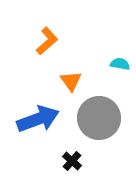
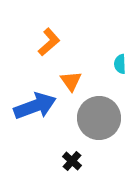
orange L-shape: moved 2 px right, 1 px down
cyan semicircle: rotated 102 degrees counterclockwise
blue arrow: moved 3 px left, 13 px up
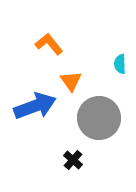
orange L-shape: moved 2 px down; rotated 88 degrees counterclockwise
black cross: moved 1 px right, 1 px up
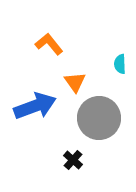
orange triangle: moved 4 px right, 1 px down
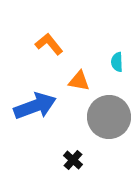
cyan semicircle: moved 3 px left, 2 px up
orange triangle: moved 4 px right, 1 px up; rotated 45 degrees counterclockwise
gray circle: moved 10 px right, 1 px up
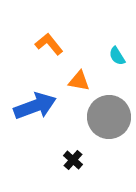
cyan semicircle: moved 6 px up; rotated 30 degrees counterclockwise
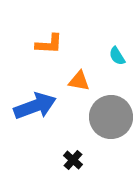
orange L-shape: rotated 132 degrees clockwise
gray circle: moved 2 px right
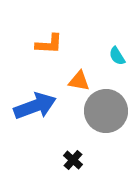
gray circle: moved 5 px left, 6 px up
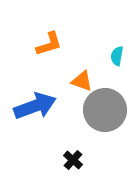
orange L-shape: rotated 20 degrees counterclockwise
cyan semicircle: rotated 42 degrees clockwise
orange triangle: moved 3 px right; rotated 10 degrees clockwise
gray circle: moved 1 px left, 1 px up
